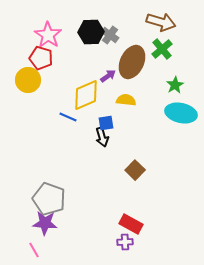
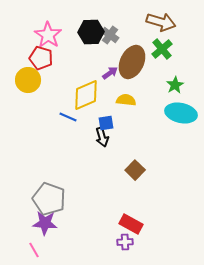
purple arrow: moved 2 px right, 3 px up
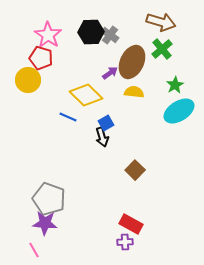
yellow diamond: rotated 68 degrees clockwise
yellow semicircle: moved 8 px right, 8 px up
cyan ellipse: moved 2 px left, 2 px up; rotated 44 degrees counterclockwise
blue square: rotated 21 degrees counterclockwise
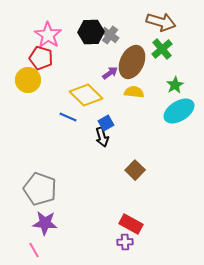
gray pentagon: moved 9 px left, 10 px up
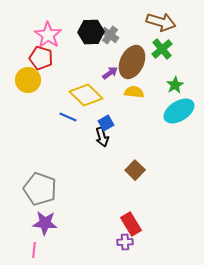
red rectangle: rotated 30 degrees clockwise
pink line: rotated 35 degrees clockwise
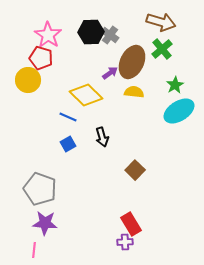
blue square: moved 38 px left, 21 px down
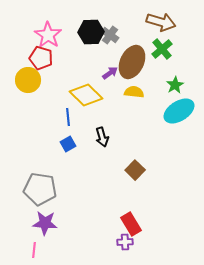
blue line: rotated 60 degrees clockwise
gray pentagon: rotated 12 degrees counterclockwise
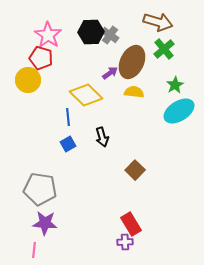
brown arrow: moved 3 px left
green cross: moved 2 px right
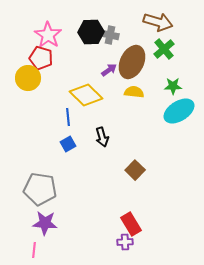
gray cross: rotated 24 degrees counterclockwise
purple arrow: moved 1 px left, 3 px up
yellow circle: moved 2 px up
green star: moved 2 px left, 1 px down; rotated 30 degrees clockwise
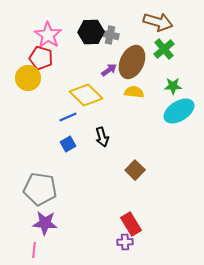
blue line: rotated 72 degrees clockwise
